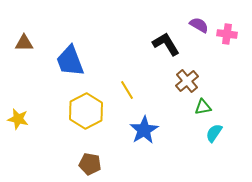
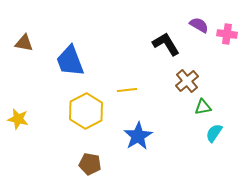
brown triangle: rotated 12 degrees clockwise
yellow line: rotated 66 degrees counterclockwise
blue star: moved 6 px left, 6 px down
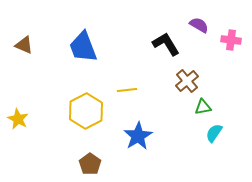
pink cross: moved 4 px right, 6 px down
brown triangle: moved 2 px down; rotated 12 degrees clockwise
blue trapezoid: moved 13 px right, 14 px up
yellow star: rotated 15 degrees clockwise
brown pentagon: rotated 25 degrees clockwise
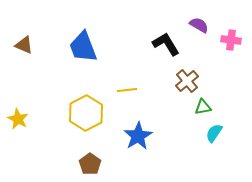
yellow hexagon: moved 2 px down
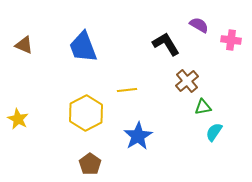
cyan semicircle: moved 1 px up
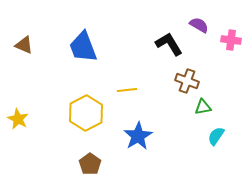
black L-shape: moved 3 px right
brown cross: rotated 30 degrees counterclockwise
cyan semicircle: moved 2 px right, 4 px down
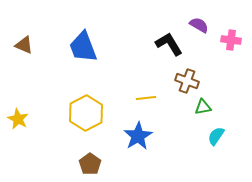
yellow line: moved 19 px right, 8 px down
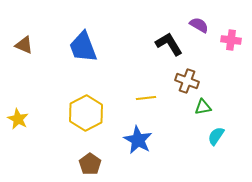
blue star: moved 4 px down; rotated 12 degrees counterclockwise
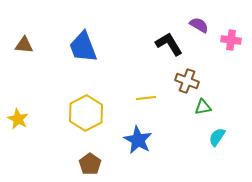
brown triangle: rotated 18 degrees counterclockwise
cyan semicircle: moved 1 px right, 1 px down
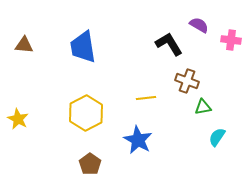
blue trapezoid: rotated 12 degrees clockwise
